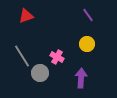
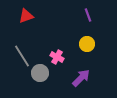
purple line: rotated 16 degrees clockwise
purple arrow: rotated 42 degrees clockwise
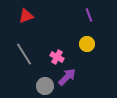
purple line: moved 1 px right
gray line: moved 2 px right, 2 px up
gray circle: moved 5 px right, 13 px down
purple arrow: moved 14 px left, 1 px up
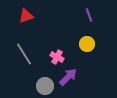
purple arrow: moved 1 px right
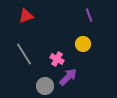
yellow circle: moved 4 px left
pink cross: moved 2 px down
